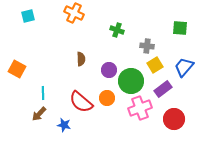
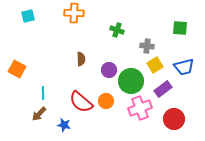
orange cross: rotated 24 degrees counterclockwise
blue trapezoid: rotated 145 degrees counterclockwise
orange circle: moved 1 px left, 3 px down
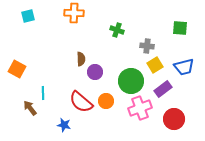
purple circle: moved 14 px left, 2 px down
brown arrow: moved 9 px left, 6 px up; rotated 98 degrees clockwise
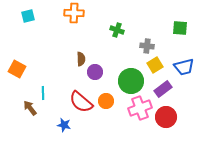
red circle: moved 8 px left, 2 px up
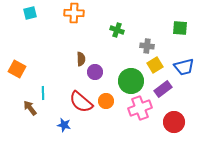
cyan square: moved 2 px right, 3 px up
red circle: moved 8 px right, 5 px down
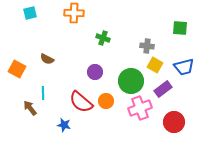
green cross: moved 14 px left, 8 px down
brown semicircle: moved 34 px left; rotated 120 degrees clockwise
yellow square: rotated 28 degrees counterclockwise
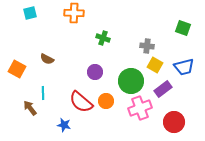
green square: moved 3 px right; rotated 14 degrees clockwise
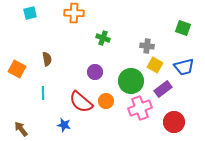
brown semicircle: rotated 128 degrees counterclockwise
brown arrow: moved 9 px left, 21 px down
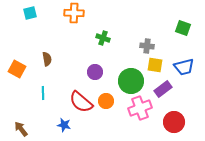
yellow square: rotated 21 degrees counterclockwise
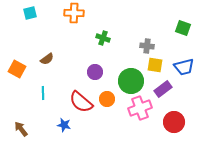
brown semicircle: rotated 64 degrees clockwise
orange circle: moved 1 px right, 2 px up
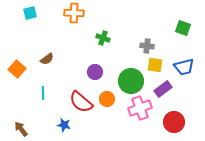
orange square: rotated 12 degrees clockwise
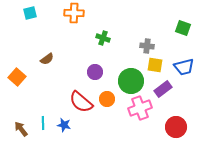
orange square: moved 8 px down
cyan line: moved 30 px down
red circle: moved 2 px right, 5 px down
